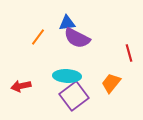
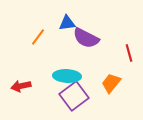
purple semicircle: moved 9 px right
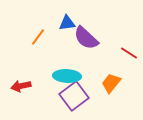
purple semicircle: rotated 16 degrees clockwise
red line: rotated 42 degrees counterclockwise
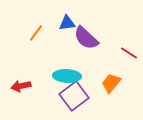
orange line: moved 2 px left, 4 px up
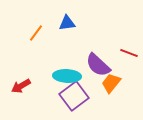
purple semicircle: moved 12 px right, 27 px down
red line: rotated 12 degrees counterclockwise
red arrow: rotated 18 degrees counterclockwise
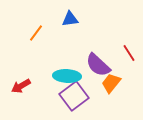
blue triangle: moved 3 px right, 4 px up
red line: rotated 36 degrees clockwise
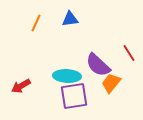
orange line: moved 10 px up; rotated 12 degrees counterclockwise
purple square: rotated 28 degrees clockwise
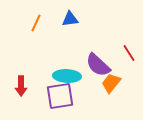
red arrow: rotated 60 degrees counterclockwise
purple square: moved 14 px left
